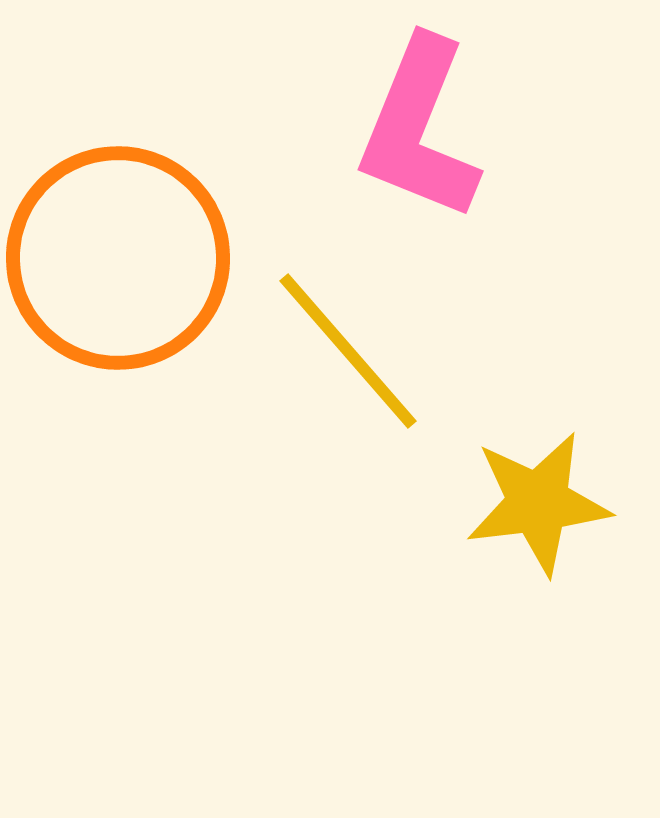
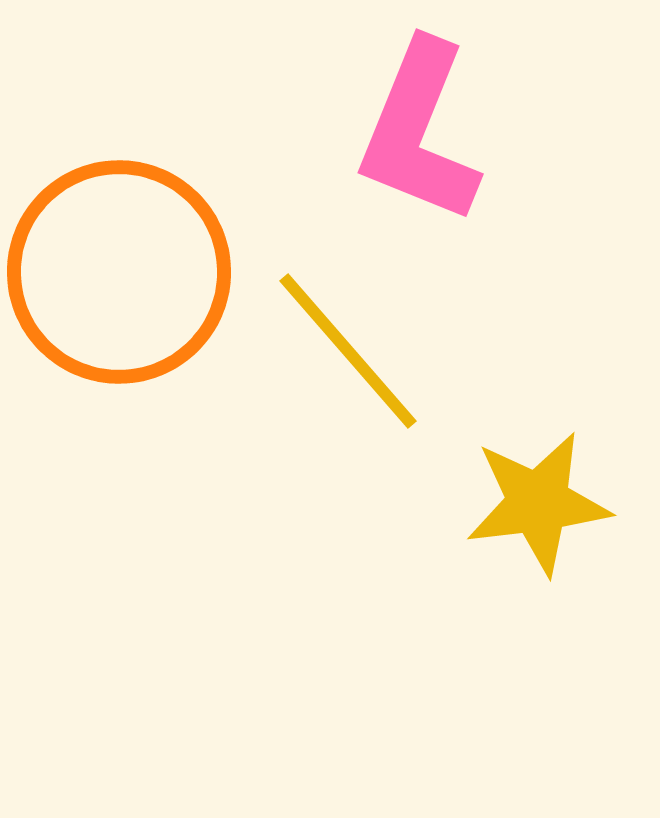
pink L-shape: moved 3 px down
orange circle: moved 1 px right, 14 px down
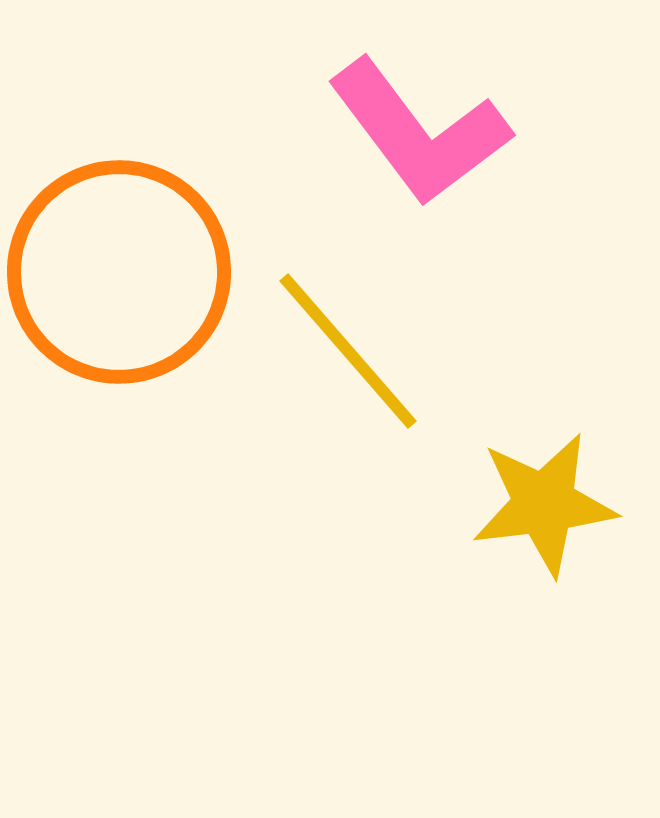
pink L-shape: rotated 59 degrees counterclockwise
yellow star: moved 6 px right, 1 px down
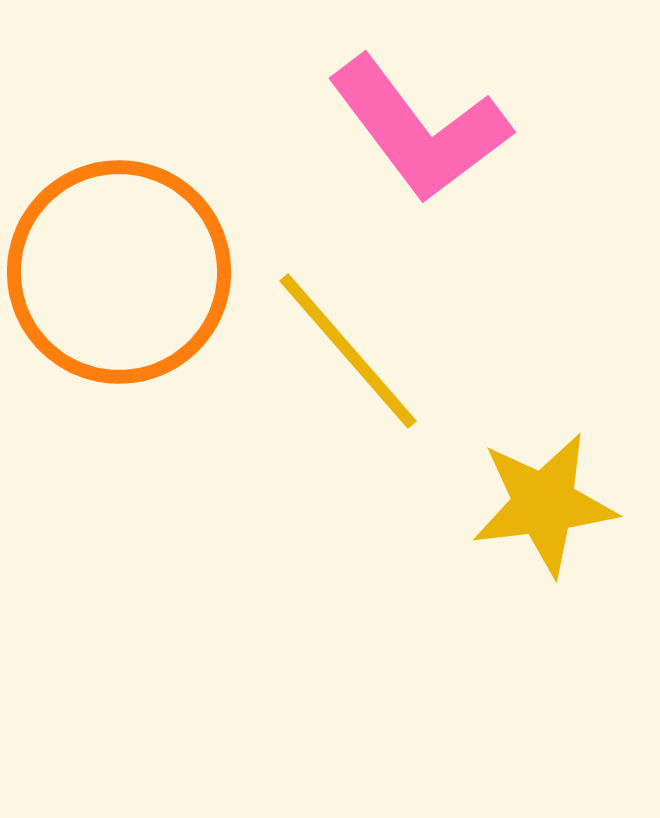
pink L-shape: moved 3 px up
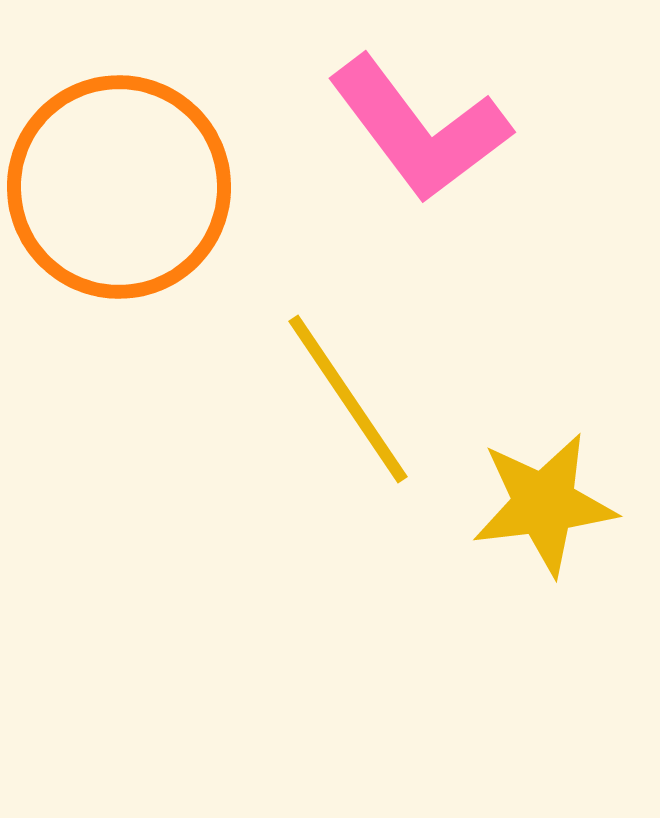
orange circle: moved 85 px up
yellow line: moved 48 px down; rotated 7 degrees clockwise
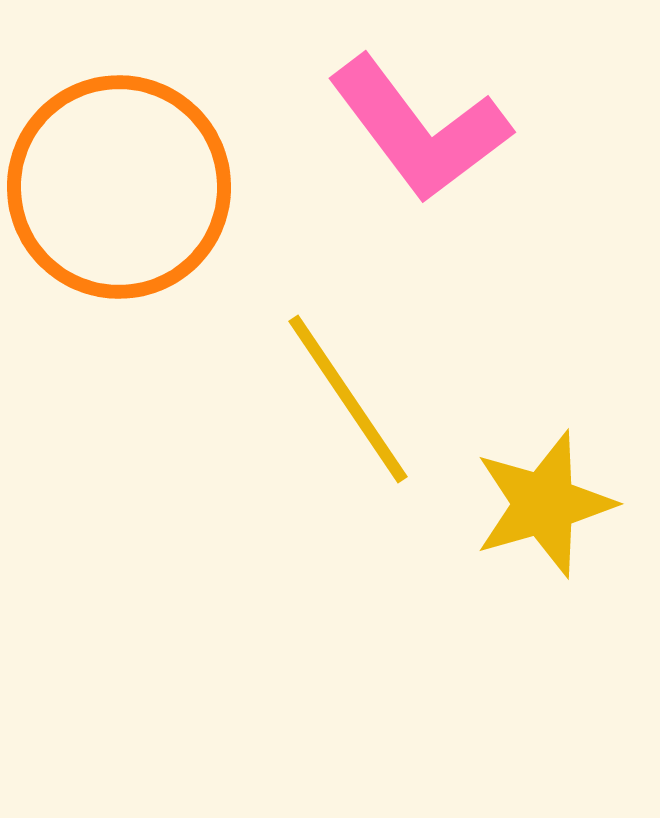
yellow star: rotated 9 degrees counterclockwise
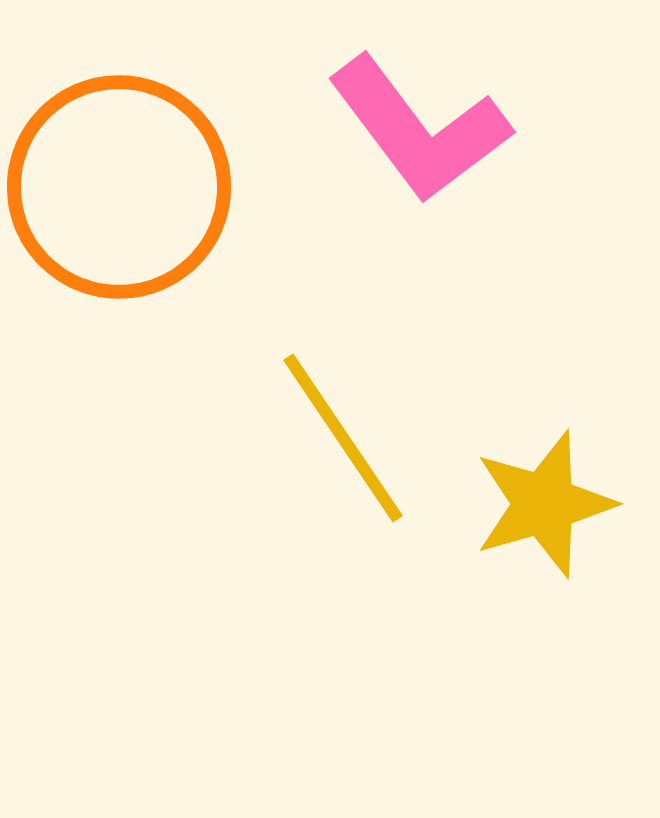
yellow line: moved 5 px left, 39 px down
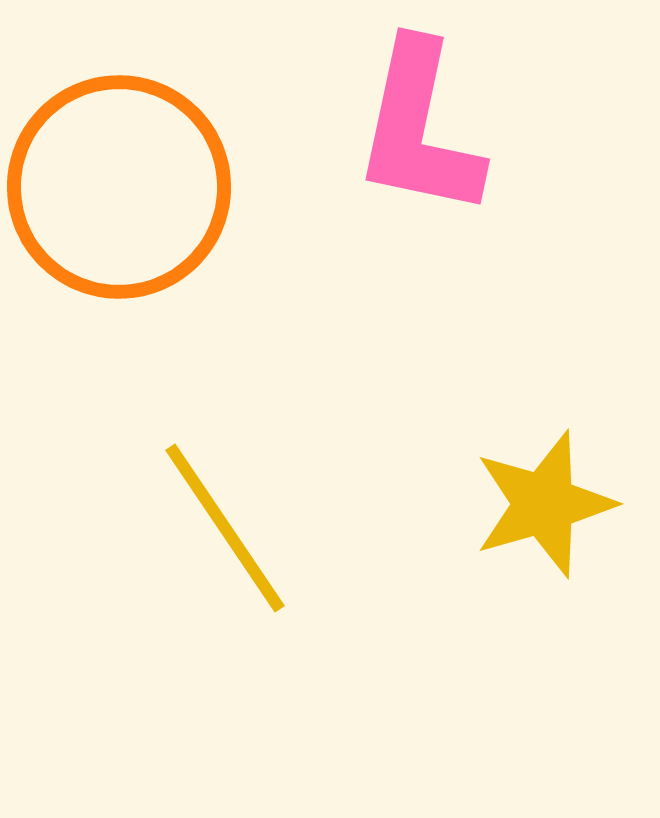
pink L-shape: rotated 49 degrees clockwise
yellow line: moved 118 px left, 90 px down
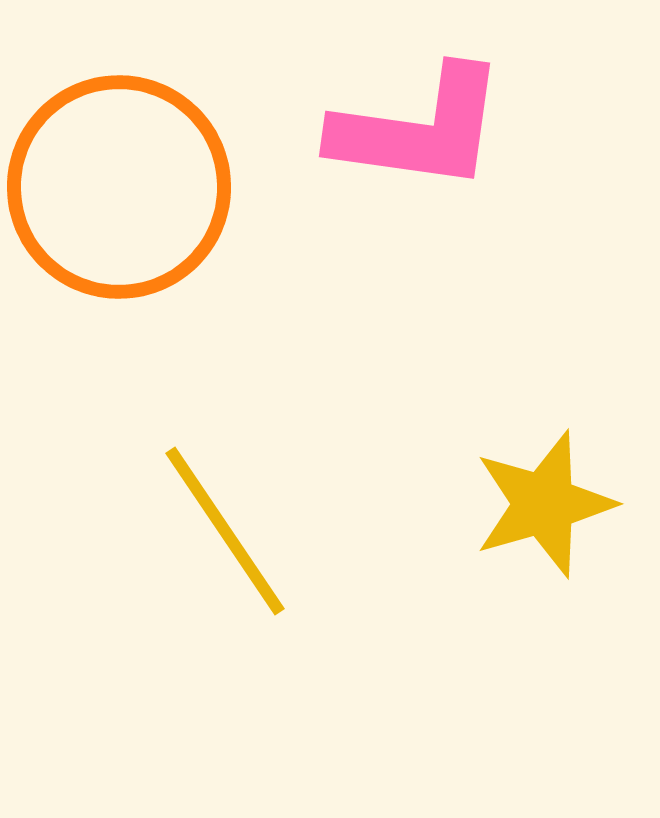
pink L-shape: rotated 94 degrees counterclockwise
yellow line: moved 3 px down
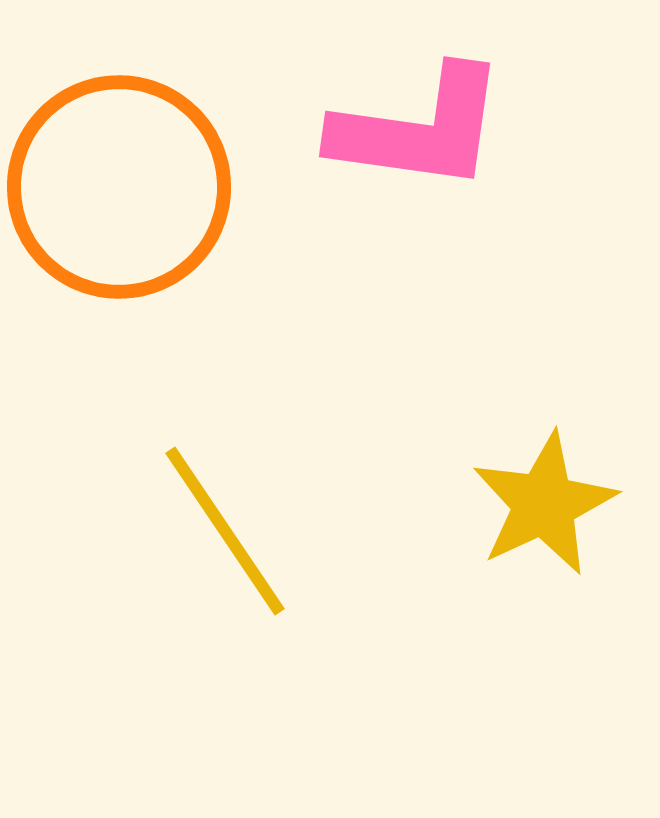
yellow star: rotated 9 degrees counterclockwise
